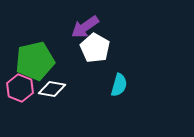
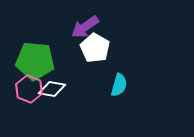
green pentagon: rotated 18 degrees clockwise
pink hexagon: moved 9 px right, 1 px down
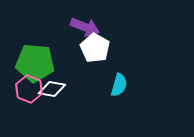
purple arrow: rotated 124 degrees counterclockwise
green pentagon: moved 2 px down
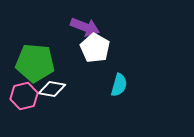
pink hexagon: moved 5 px left, 7 px down; rotated 24 degrees clockwise
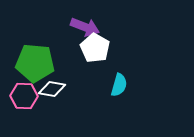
pink hexagon: rotated 16 degrees clockwise
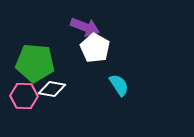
cyan semicircle: rotated 50 degrees counterclockwise
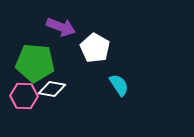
purple arrow: moved 24 px left
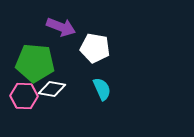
white pentagon: rotated 20 degrees counterclockwise
cyan semicircle: moved 17 px left, 4 px down; rotated 10 degrees clockwise
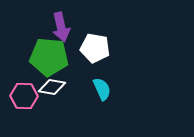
purple arrow: rotated 56 degrees clockwise
green pentagon: moved 14 px right, 6 px up
white diamond: moved 2 px up
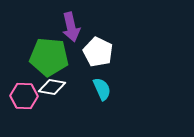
purple arrow: moved 10 px right
white pentagon: moved 3 px right, 4 px down; rotated 16 degrees clockwise
